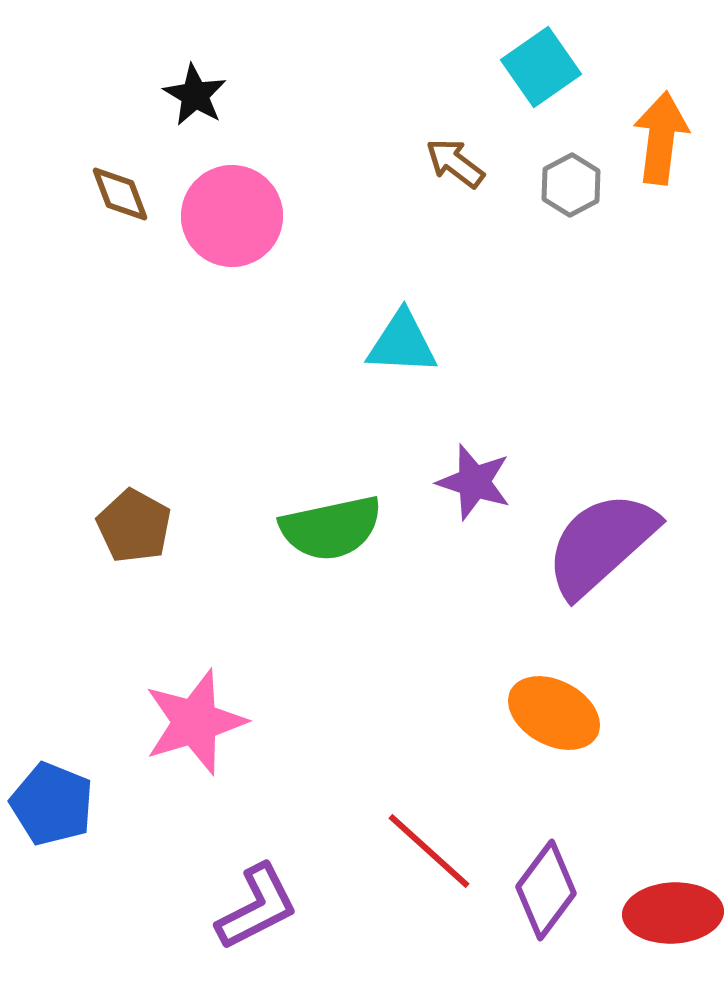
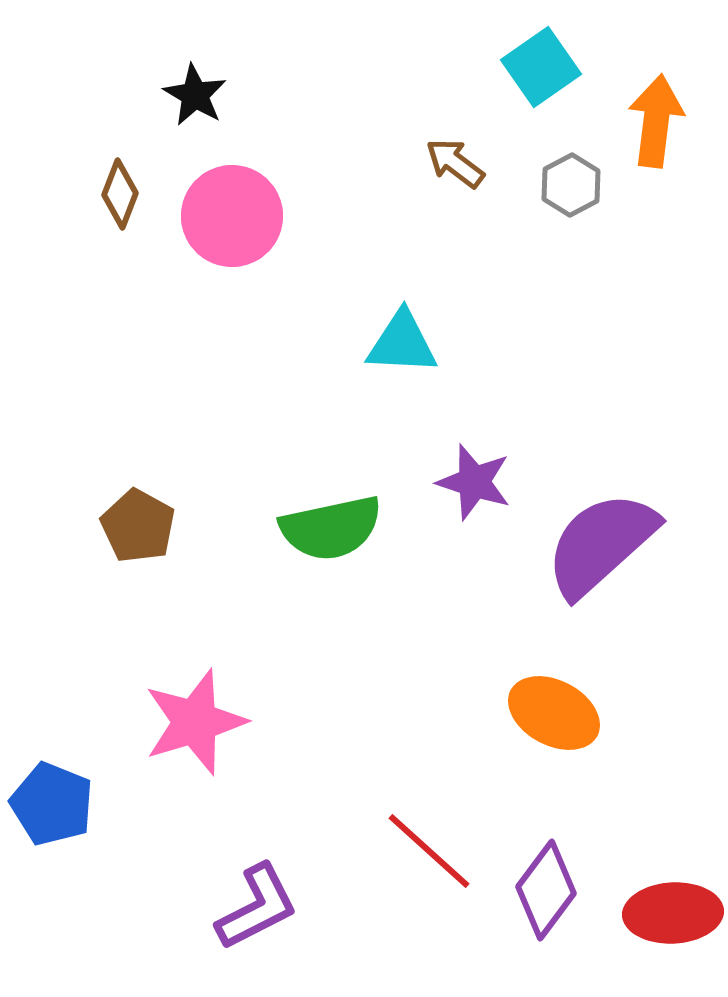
orange arrow: moved 5 px left, 17 px up
brown diamond: rotated 42 degrees clockwise
brown pentagon: moved 4 px right
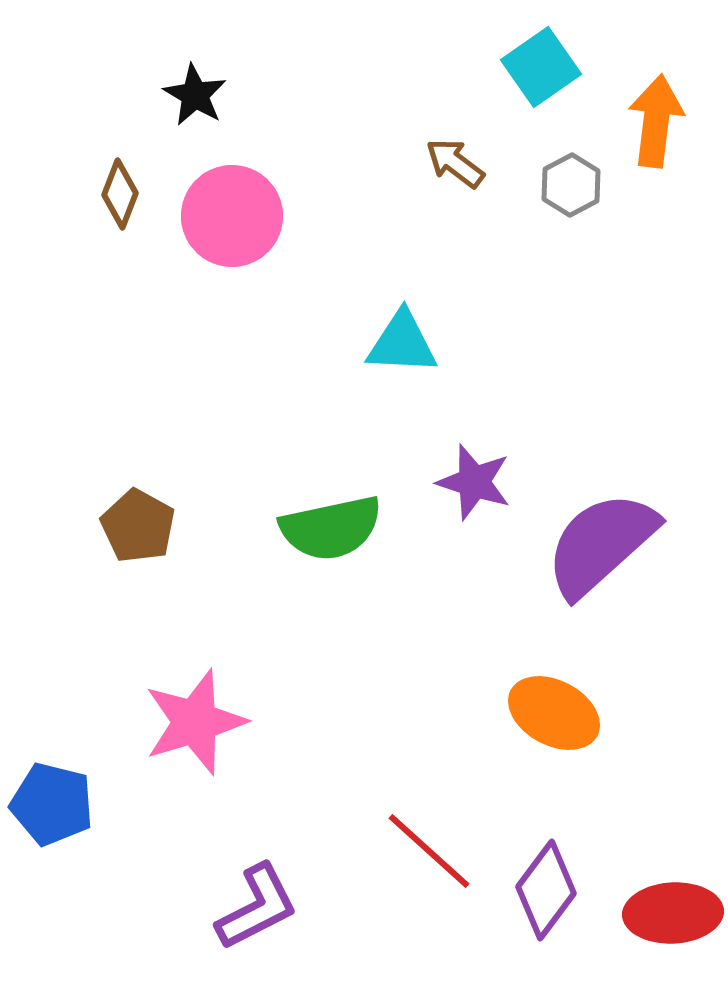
blue pentagon: rotated 8 degrees counterclockwise
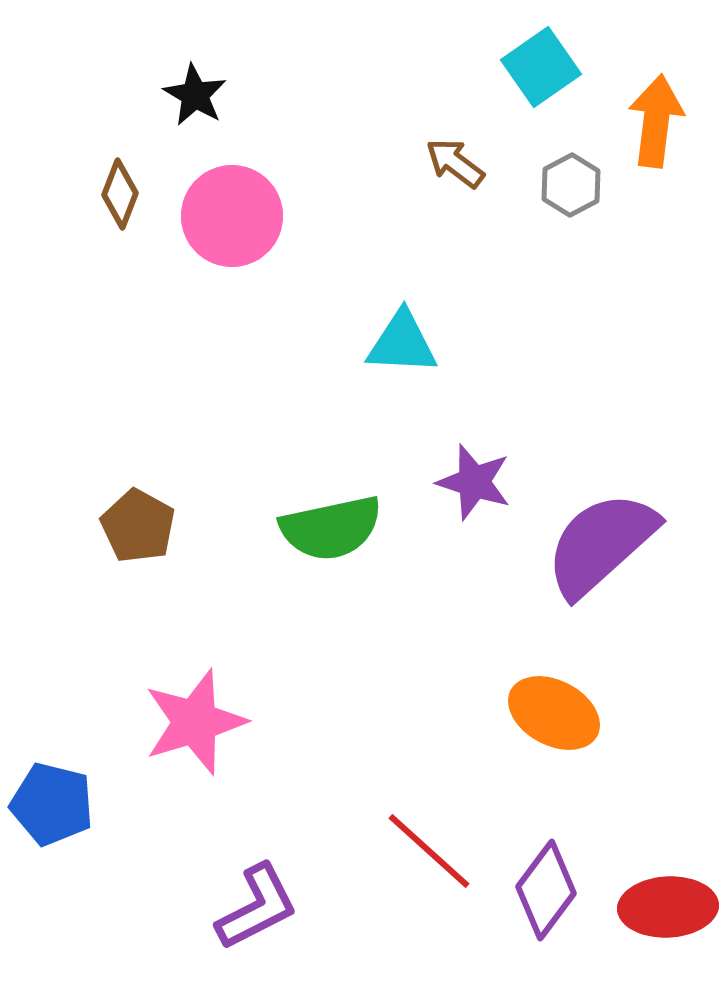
red ellipse: moved 5 px left, 6 px up
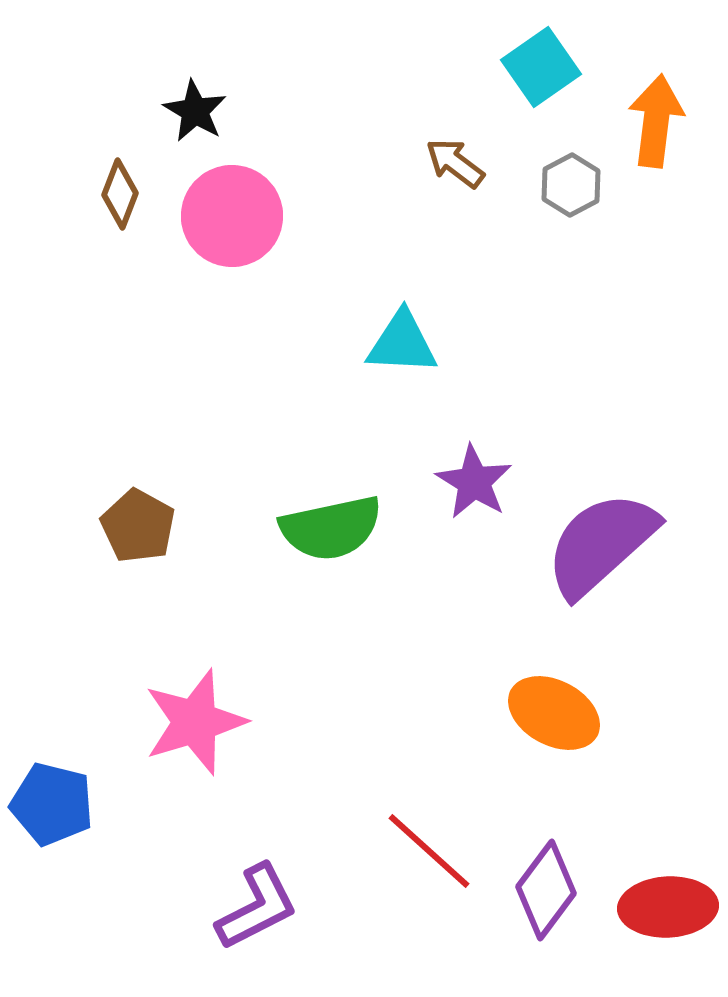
black star: moved 16 px down
purple star: rotated 14 degrees clockwise
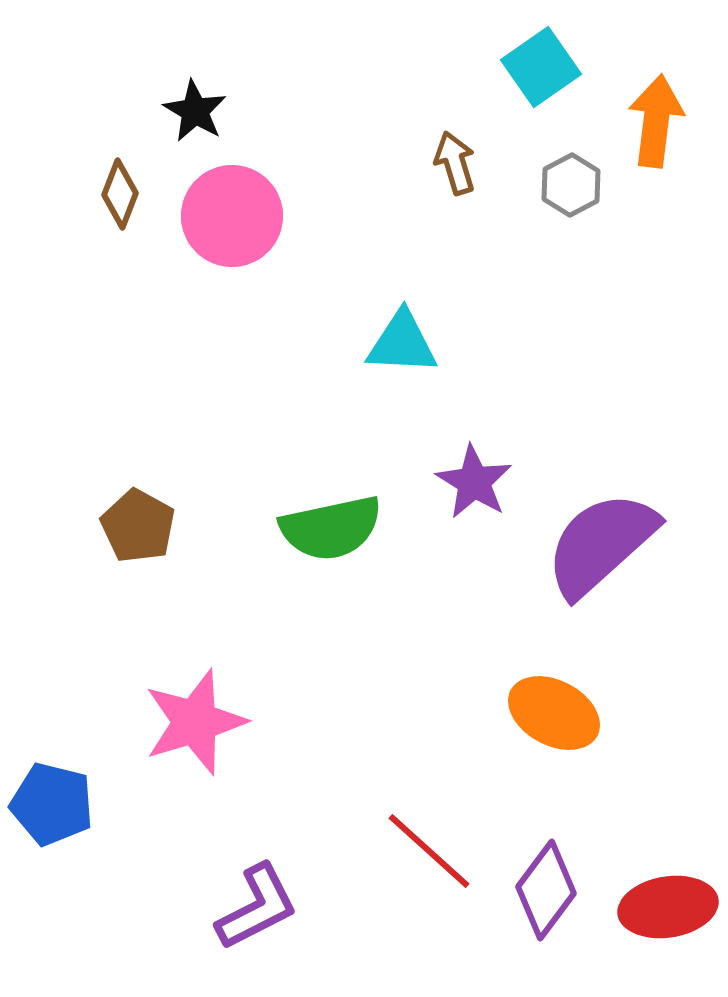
brown arrow: rotated 36 degrees clockwise
red ellipse: rotated 6 degrees counterclockwise
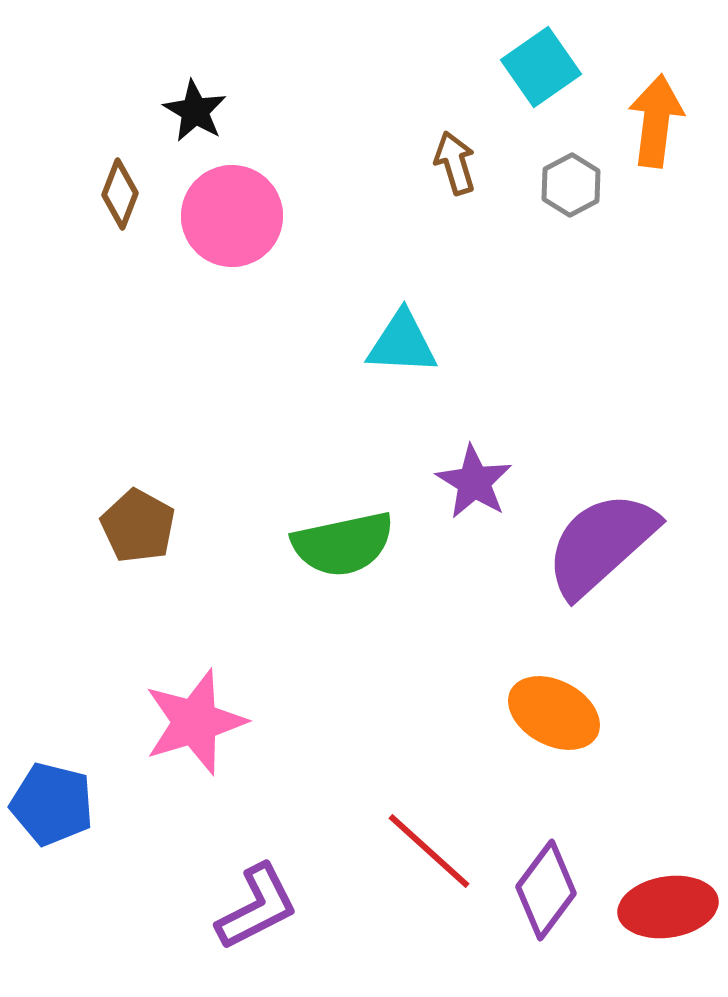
green semicircle: moved 12 px right, 16 px down
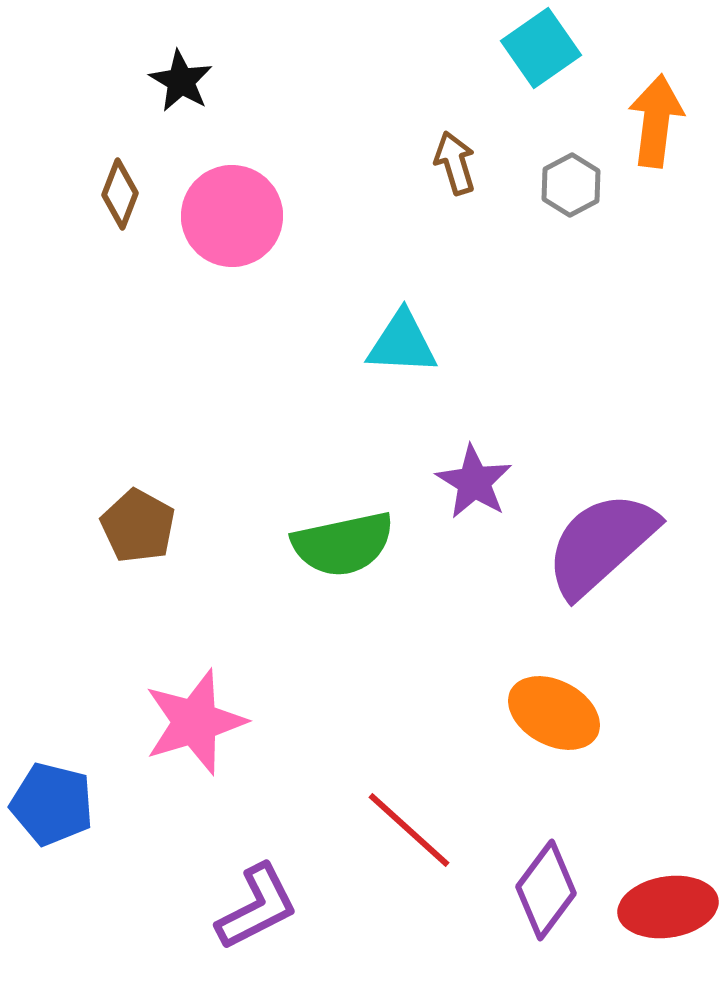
cyan square: moved 19 px up
black star: moved 14 px left, 30 px up
red line: moved 20 px left, 21 px up
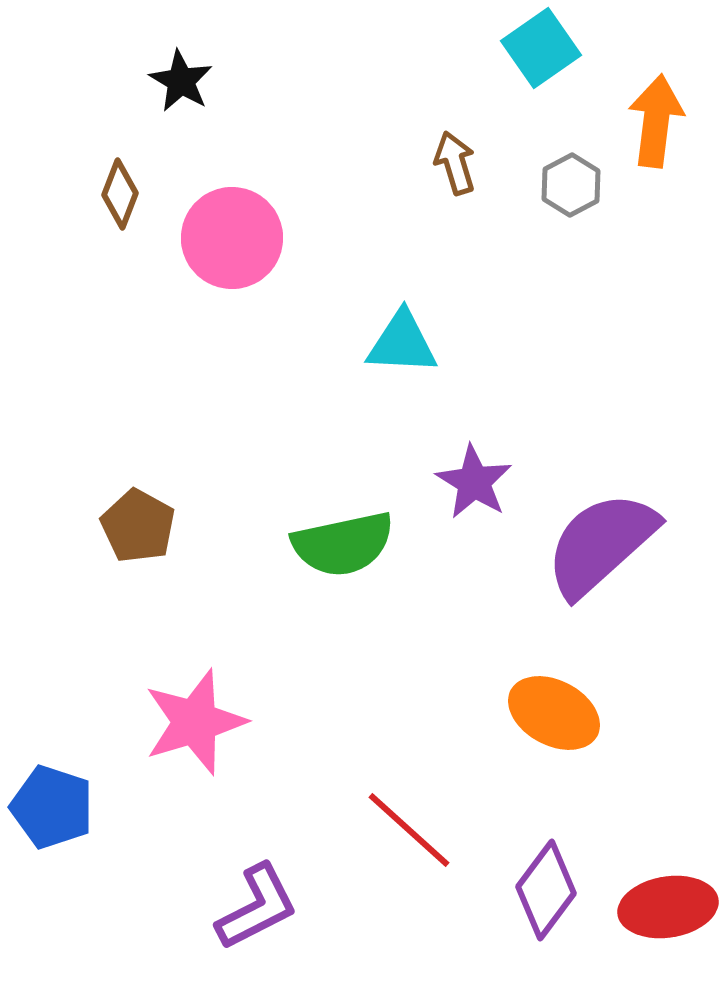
pink circle: moved 22 px down
blue pentagon: moved 3 px down; rotated 4 degrees clockwise
